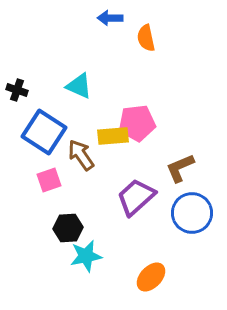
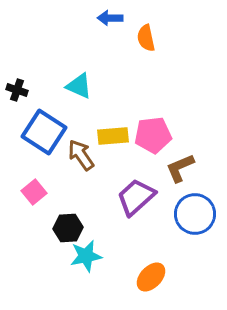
pink pentagon: moved 16 px right, 12 px down
pink square: moved 15 px left, 12 px down; rotated 20 degrees counterclockwise
blue circle: moved 3 px right, 1 px down
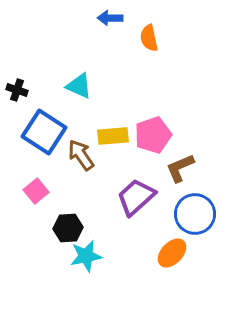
orange semicircle: moved 3 px right
pink pentagon: rotated 12 degrees counterclockwise
pink square: moved 2 px right, 1 px up
orange ellipse: moved 21 px right, 24 px up
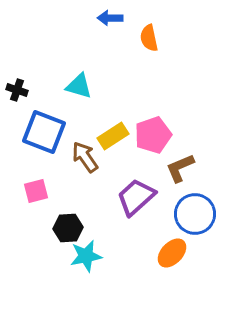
cyan triangle: rotated 8 degrees counterclockwise
blue square: rotated 12 degrees counterclockwise
yellow rectangle: rotated 28 degrees counterclockwise
brown arrow: moved 4 px right, 2 px down
pink square: rotated 25 degrees clockwise
